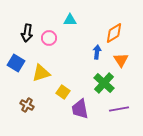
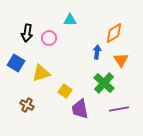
yellow square: moved 2 px right, 1 px up
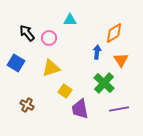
black arrow: rotated 132 degrees clockwise
yellow triangle: moved 10 px right, 5 px up
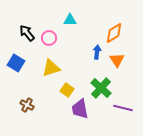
orange triangle: moved 4 px left
green cross: moved 3 px left, 5 px down
yellow square: moved 2 px right, 1 px up
purple line: moved 4 px right, 1 px up; rotated 24 degrees clockwise
